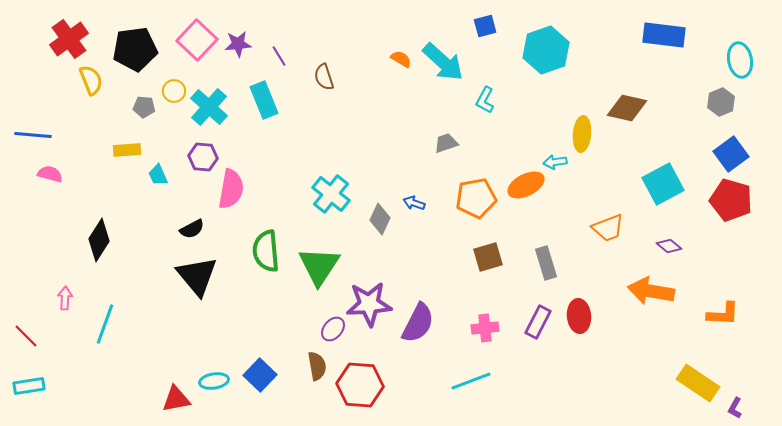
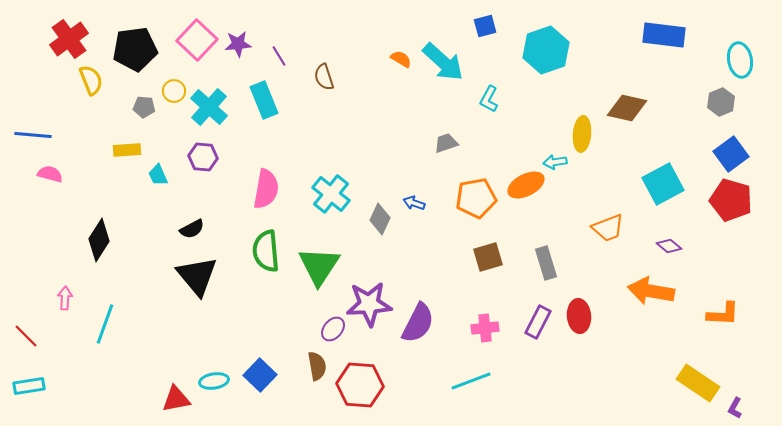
cyan L-shape at (485, 100): moved 4 px right, 1 px up
pink semicircle at (231, 189): moved 35 px right
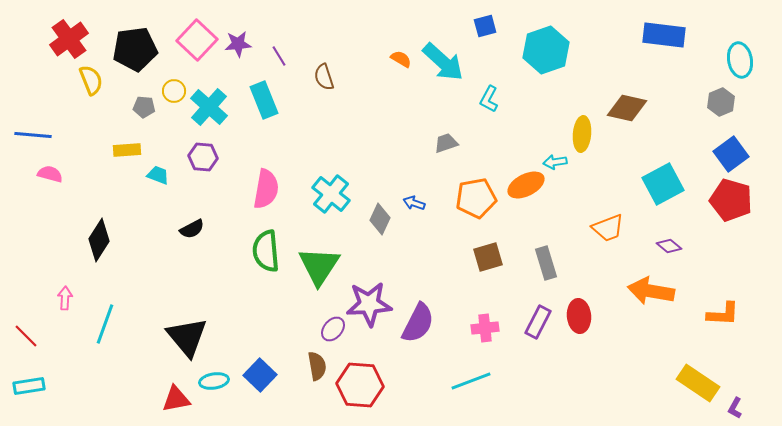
cyan trapezoid at (158, 175): rotated 135 degrees clockwise
black triangle at (197, 276): moved 10 px left, 61 px down
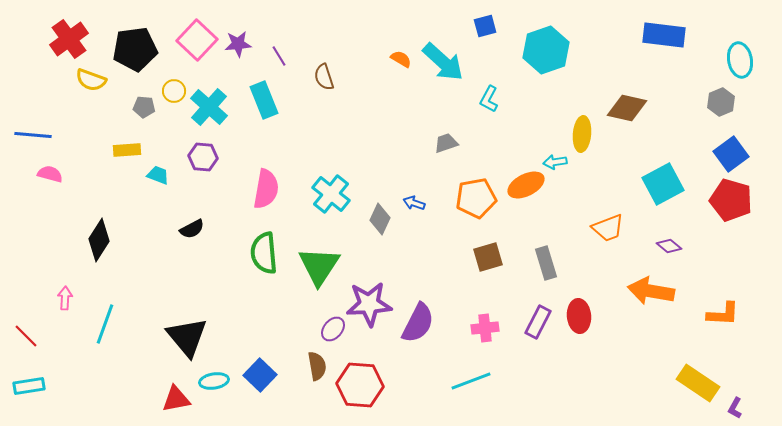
yellow semicircle at (91, 80): rotated 132 degrees clockwise
green semicircle at (266, 251): moved 2 px left, 2 px down
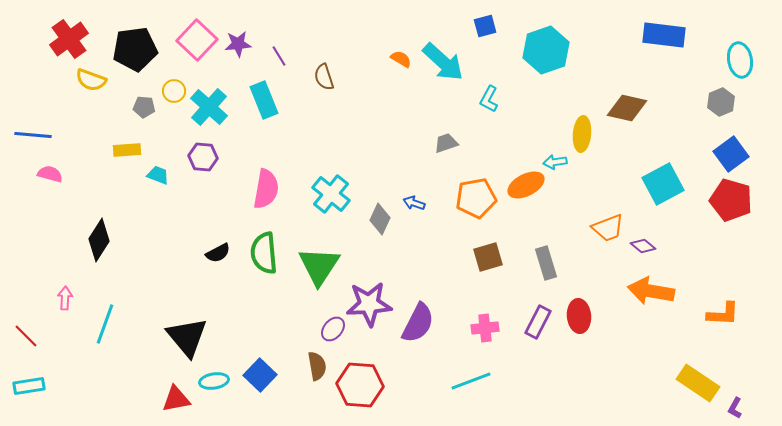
black semicircle at (192, 229): moved 26 px right, 24 px down
purple diamond at (669, 246): moved 26 px left
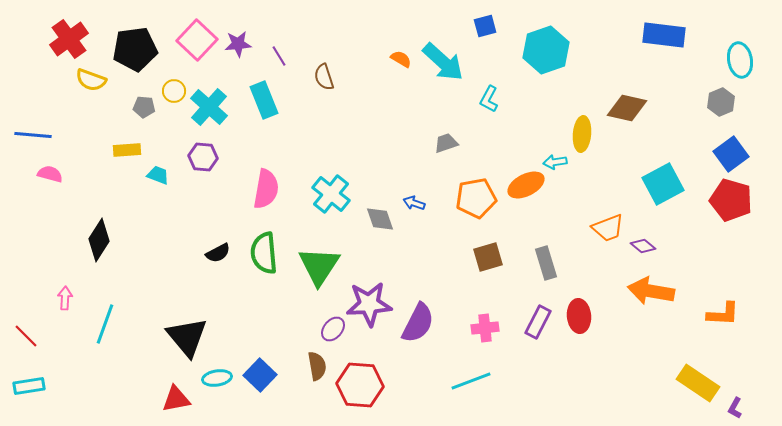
gray diamond at (380, 219): rotated 44 degrees counterclockwise
cyan ellipse at (214, 381): moved 3 px right, 3 px up
